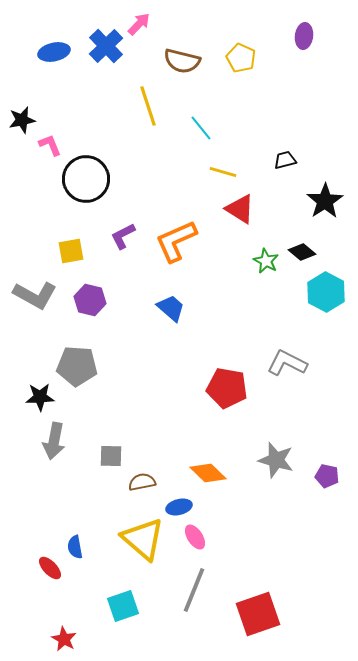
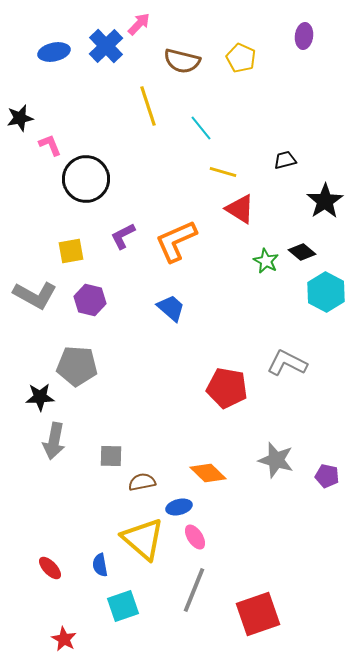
black star at (22, 120): moved 2 px left, 2 px up
blue semicircle at (75, 547): moved 25 px right, 18 px down
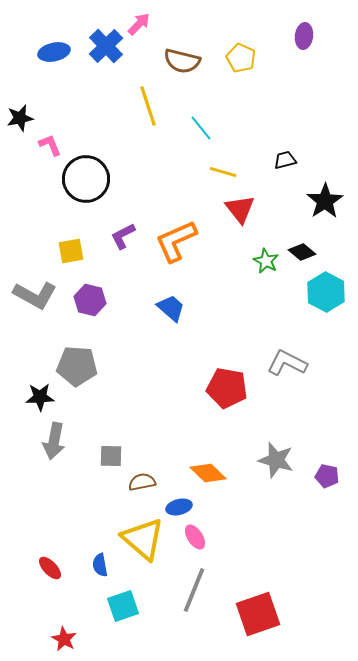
red triangle at (240, 209): rotated 20 degrees clockwise
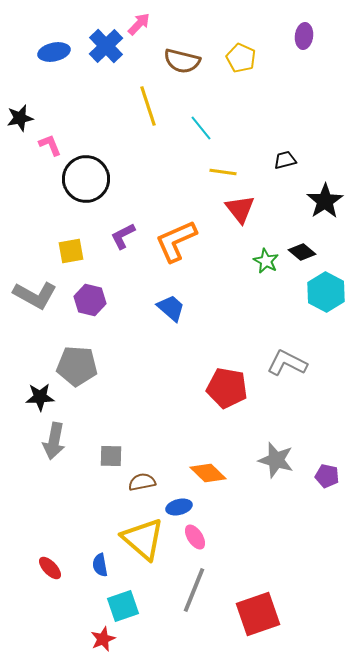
yellow line at (223, 172): rotated 8 degrees counterclockwise
red star at (64, 639): moved 39 px right; rotated 20 degrees clockwise
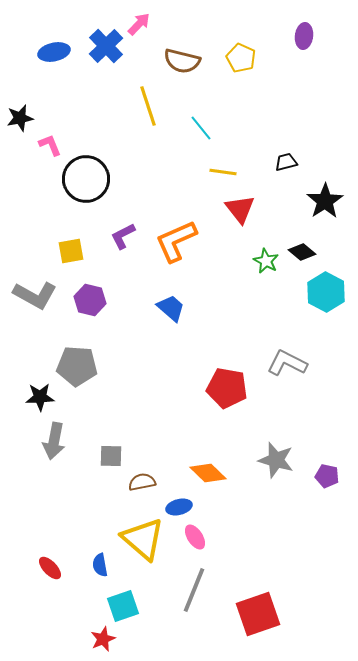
black trapezoid at (285, 160): moved 1 px right, 2 px down
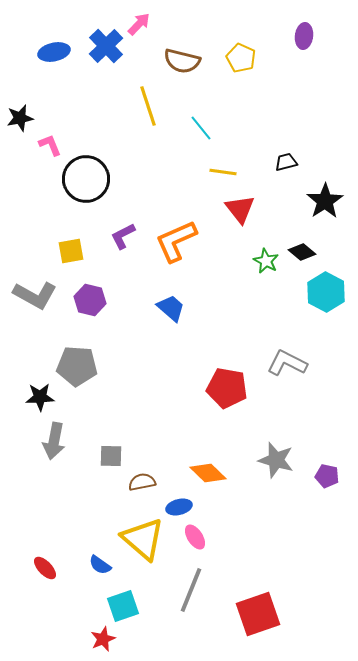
blue semicircle at (100, 565): rotated 45 degrees counterclockwise
red ellipse at (50, 568): moved 5 px left
gray line at (194, 590): moved 3 px left
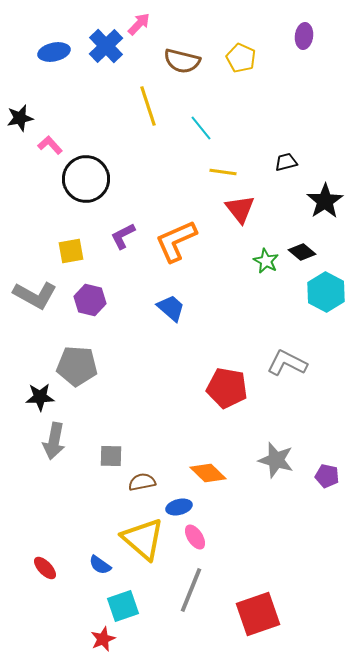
pink L-shape at (50, 145): rotated 20 degrees counterclockwise
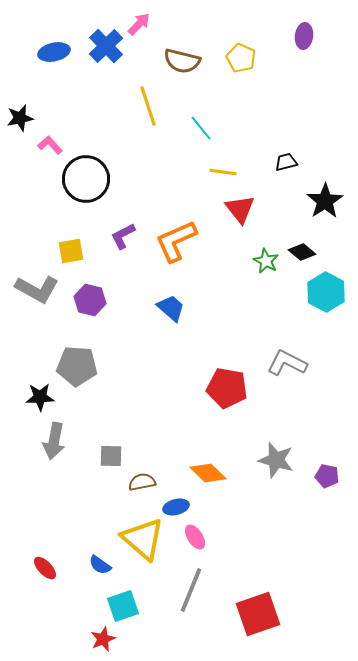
gray L-shape at (35, 295): moved 2 px right, 6 px up
blue ellipse at (179, 507): moved 3 px left
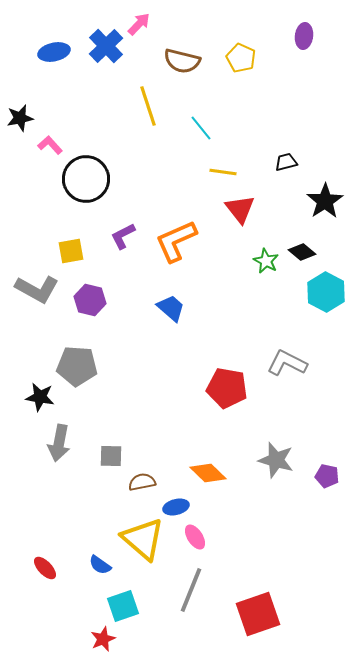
black star at (40, 397): rotated 12 degrees clockwise
gray arrow at (54, 441): moved 5 px right, 2 px down
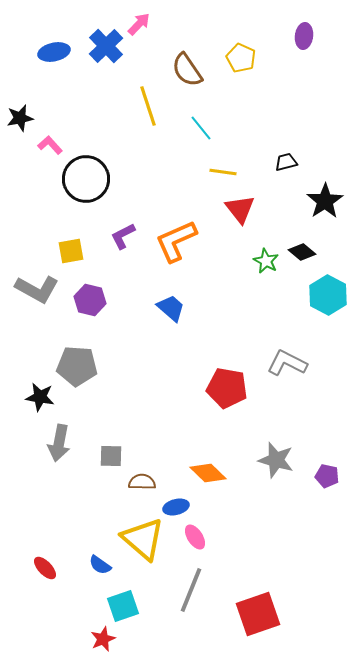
brown semicircle at (182, 61): moved 5 px right, 9 px down; rotated 42 degrees clockwise
cyan hexagon at (326, 292): moved 2 px right, 3 px down
brown semicircle at (142, 482): rotated 12 degrees clockwise
